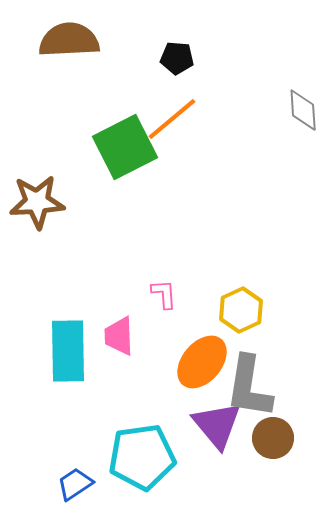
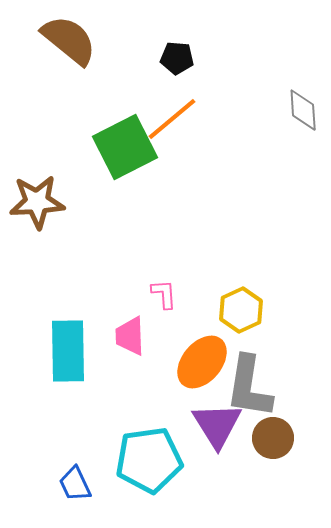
brown semicircle: rotated 42 degrees clockwise
pink trapezoid: moved 11 px right
purple triangle: rotated 8 degrees clockwise
cyan pentagon: moved 7 px right, 3 px down
blue trapezoid: rotated 81 degrees counterclockwise
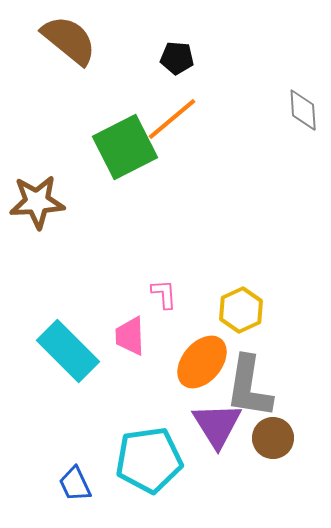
cyan rectangle: rotated 44 degrees counterclockwise
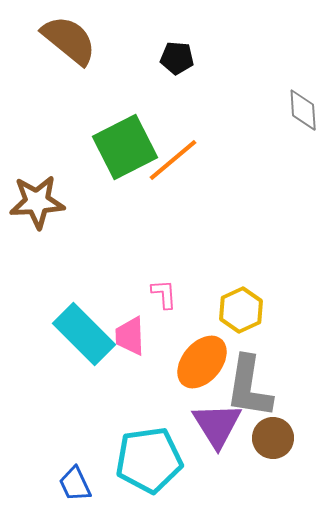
orange line: moved 1 px right, 41 px down
cyan rectangle: moved 16 px right, 17 px up
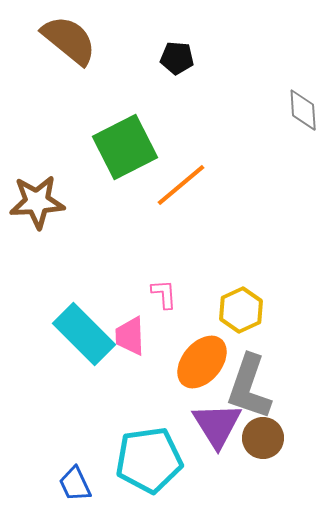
orange line: moved 8 px right, 25 px down
gray L-shape: rotated 10 degrees clockwise
brown circle: moved 10 px left
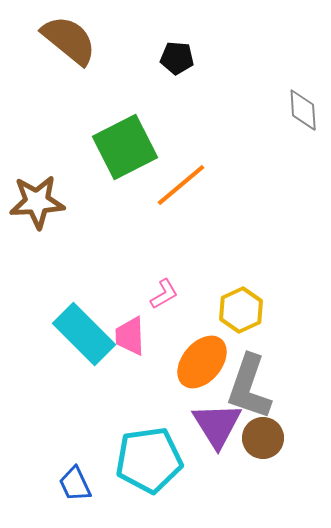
pink L-shape: rotated 64 degrees clockwise
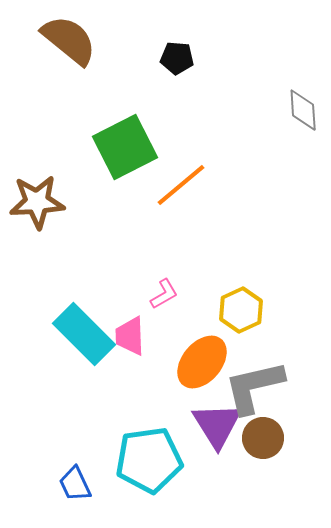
gray L-shape: moved 5 px right; rotated 58 degrees clockwise
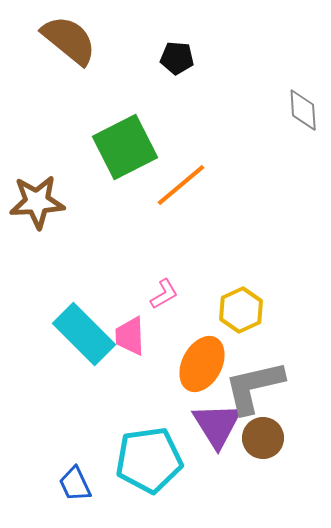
orange ellipse: moved 2 px down; rotated 12 degrees counterclockwise
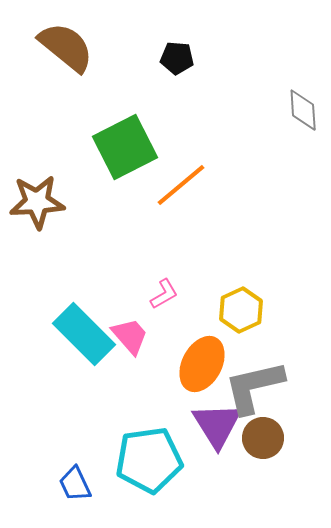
brown semicircle: moved 3 px left, 7 px down
pink trapezoid: rotated 141 degrees clockwise
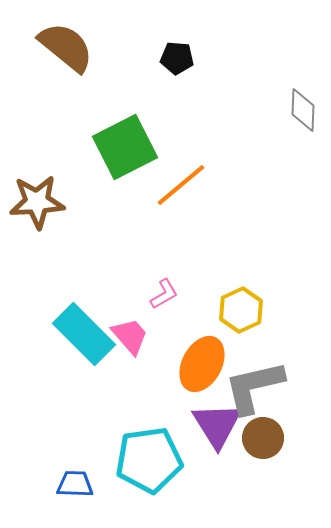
gray diamond: rotated 6 degrees clockwise
blue trapezoid: rotated 117 degrees clockwise
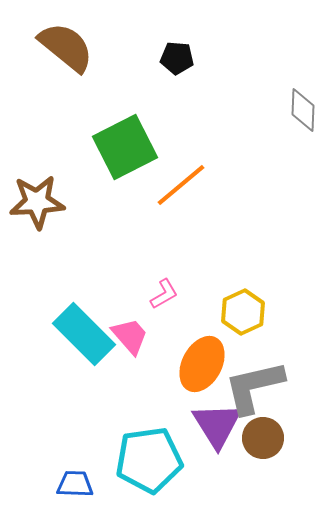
yellow hexagon: moved 2 px right, 2 px down
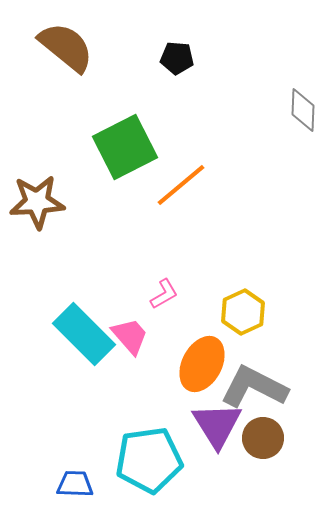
gray L-shape: rotated 40 degrees clockwise
